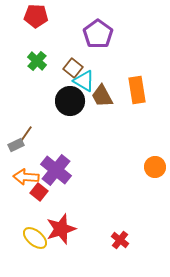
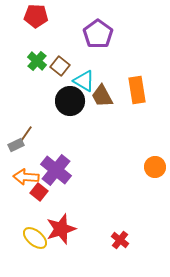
brown square: moved 13 px left, 2 px up
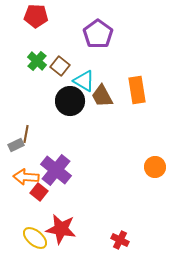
brown line: rotated 24 degrees counterclockwise
red star: rotated 28 degrees clockwise
red cross: rotated 12 degrees counterclockwise
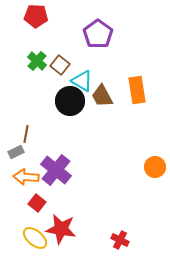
brown square: moved 1 px up
cyan triangle: moved 2 px left
gray rectangle: moved 7 px down
red square: moved 2 px left, 11 px down
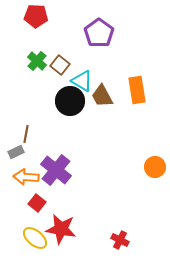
purple pentagon: moved 1 px right, 1 px up
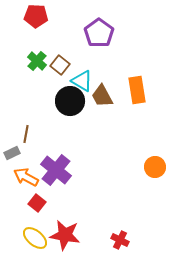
gray rectangle: moved 4 px left, 1 px down
orange arrow: rotated 25 degrees clockwise
red star: moved 4 px right, 6 px down
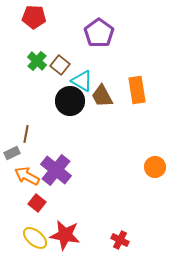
red pentagon: moved 2 px left, 1 px down
orange arrow: moved 1 px right, 1 px up
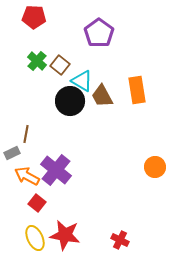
yellow ellipse: rotated 25 degrees clockwise
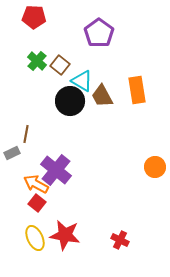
orange arrow: moved 9 px right, 8 px down
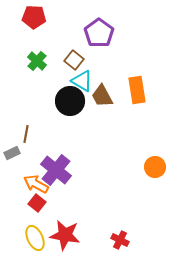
brown square: moved 14 px right, 5 px up
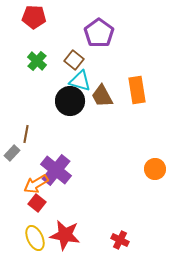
cyan triangle: moved 2 px left; rotated 15 degrees counterclockwise
gray rectangle: rotated 21 degrees counterclockwise
orange circle: moved 2 px down
orange arrow: rotated 60 degrees counterclockwise
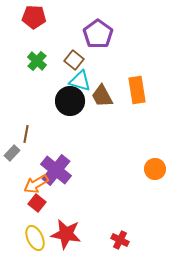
purple pentagon: moved 1 px left, 1 px down
red star: moved 1 px right, 1 px up
